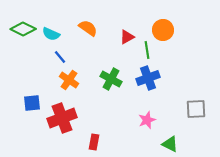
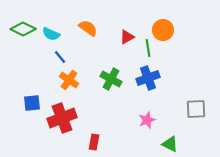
green line: moved 1 px right, 2 px up
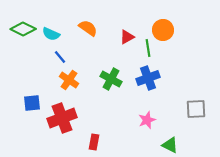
green triangle: moved 1 px down
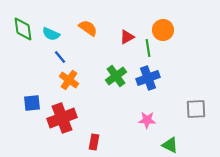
green diamond: rotated 55 degrees clockwise
green cross: moved 5 px right, 3 px up; rotated 25 degrees clockwise
pink star: rotated 24 degrees clockwise
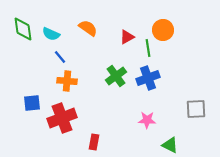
orange cross: moved 2 px left, 1 px down; rotated 30 degrees counterclockwise
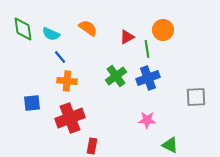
green line: moved 1 px left, 1 px down
gray square: moved 12 px up
red cross: moved 8 px right
red rectangle: moved 2 px left, 4 px down
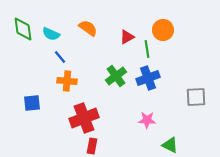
red cross: moved 14 px right
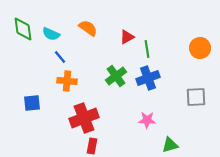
orange circle: moved 37 px right, 18 px down
green triangle: rotated 42 degrees counterclockwise
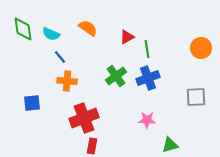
orange circle: moved 1 px right
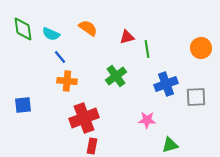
red triangle: rotated 14 degrees clockwise
blue cross: moved 18 px right, 6 px down
blue square: moved 9 px left, 2 px down
